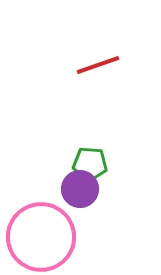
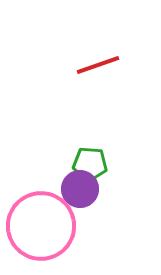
pink circle: moved 11 px up
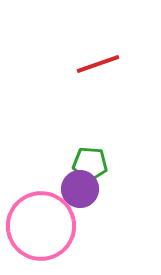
red line: moved 1 px up
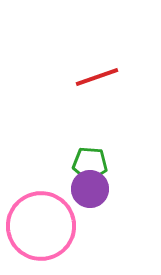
red line: moved 1 px left, 13 px down
purple circle: moved 10 px right
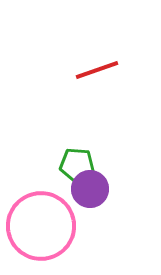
red line: moved 7 px up
green pentagon: moved 13 px left, 1 px down
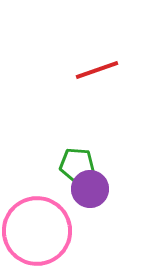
pink circle: moved 4 px left, 5 px down
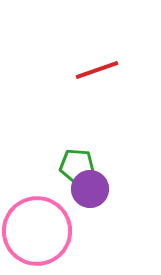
green pentagon: moved 1 px down
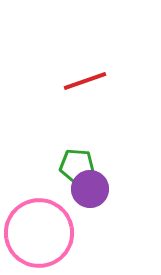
red line: moved 12 px left, 11 px down
pink circle: moved 2 px right, 2 px down
